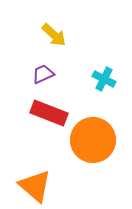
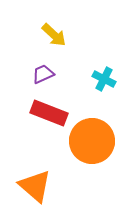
orange circle: moved 1 px left, 1 px down
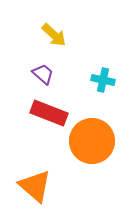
purple trapezoid: rotated 65 degrees clockwise
cyan cross: moved 1 px left, 1 px down; rotated 15 degrees counterclockwise
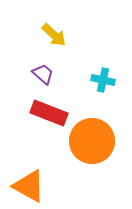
orange triangle: moved 6 px left; rotated 12 degrees counterclockwise
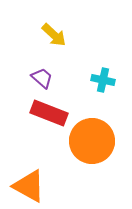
purple trapezoid: moved 1 px left, 4 px down
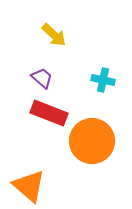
orange triangle: rotated 12 degrees clockwise
